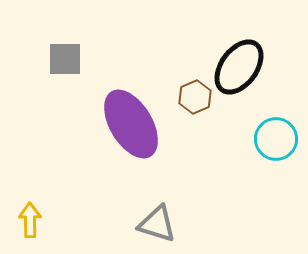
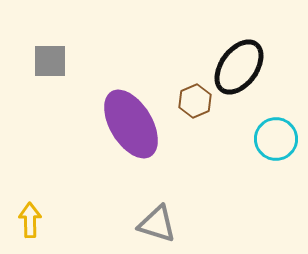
gray square: moved 15 px left, 2 px down
brown hexagon: moved 4 px down
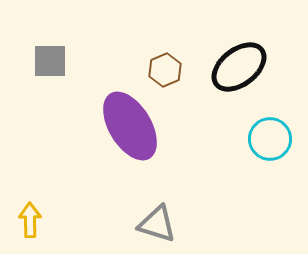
black ellipse: rotated 16 degrees clockwise
brown hexagon: moved 30 px left, 31 px up
purple ellipse: moved 1 px left, 2 px down
cyan circle: moved 6 px left
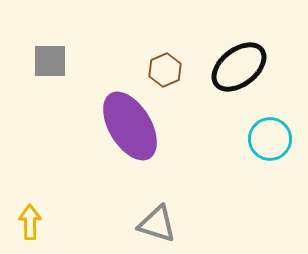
yellow arrow: moved 2 px down
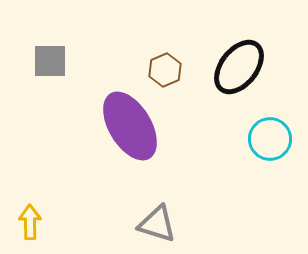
black ellipse: rotated 14 degrees counterclockwise
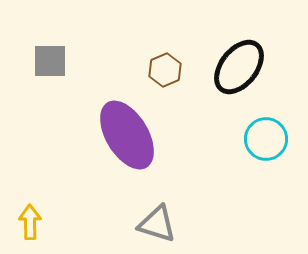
purple ellipse: moved 3 px left, 9 px down
cyan circle: moved 4 px left
